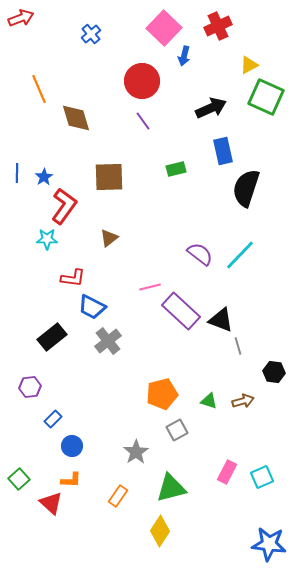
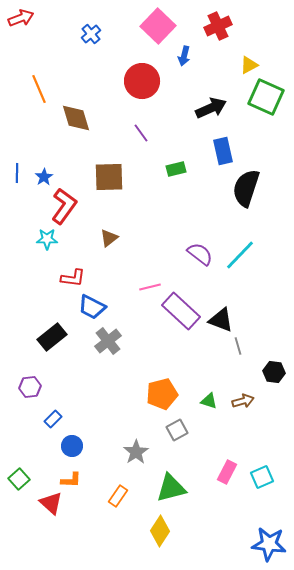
pink square at (164, 28): moved 6 px left, 2 px up
purple line at (143, 121): moved 2 px left, 12 px down
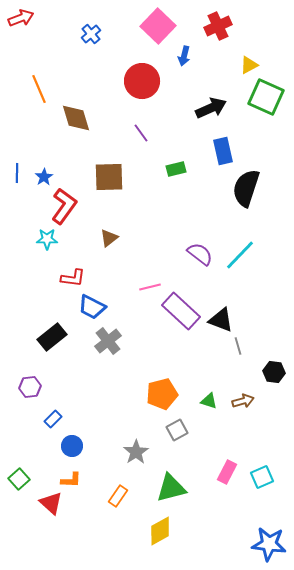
yellow diamond at (160, 531): rotated 28 degrees clockwise
